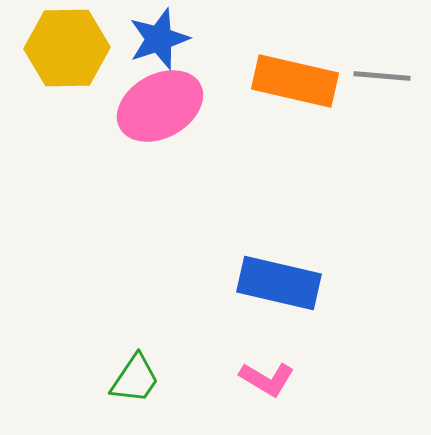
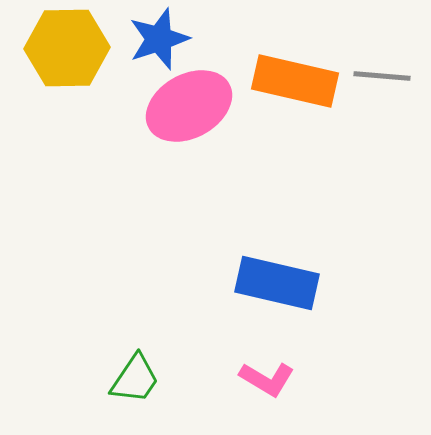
pink ellipse: moved 29 px right
blue rectangle: moved 2 px left
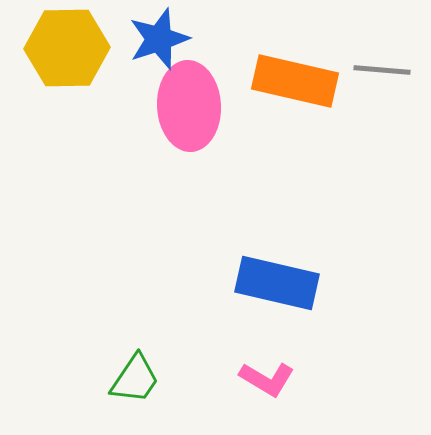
gray line: moved 6 px up
pink ellipse: rotated 64 degrees counterclockwise
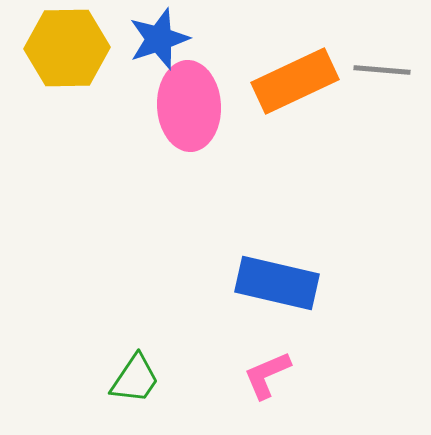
orange rectangle: rotated 38 degrees counterclockwise
pink L-shape: moved 4 px up; rotated 126 degrees clockwise
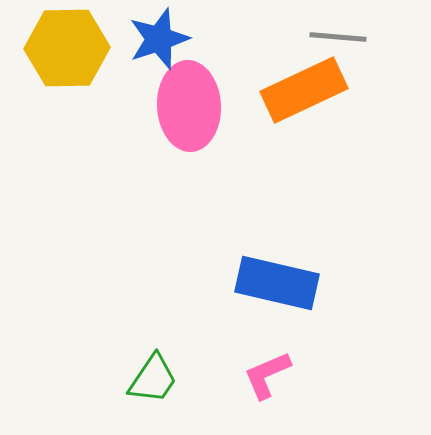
gray line: moved 44 px left, 33 px up
orange rectangle: moved 9 px right, 9 px down
green trapezoid: moved 18 px right
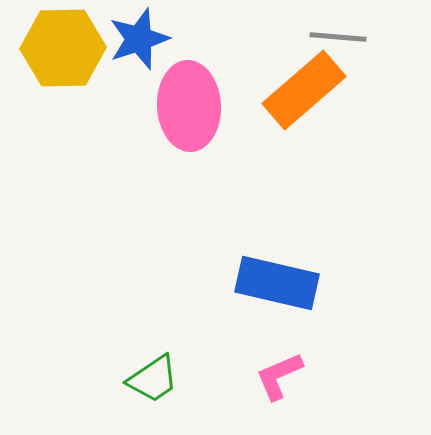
blue star: moved 20 px left
yellow hexagon: moved 4 px left
orange rectangle: rotated 16 degrees counterclockwise
pink L-shape: moved 12 px right, 1 px down
green trapezoid: rotated 22 degrees clockwise
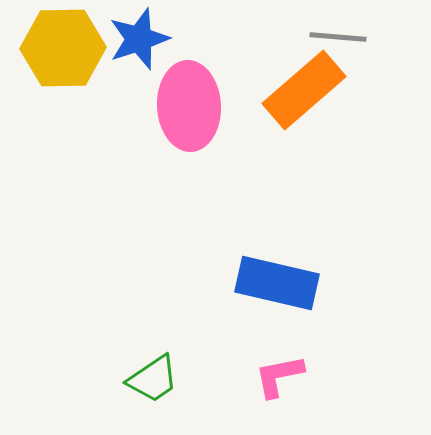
pink L-shape: rotated 12 degrees clockwise
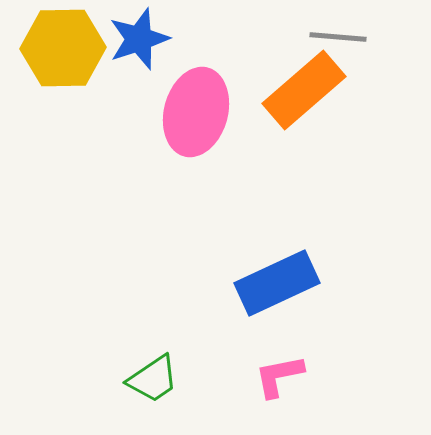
pink ellipse: moved 7 px right, 6 px down; rotated 18 degrees clockwise
blue rectangle: rotated 38 degrees counterclockwise
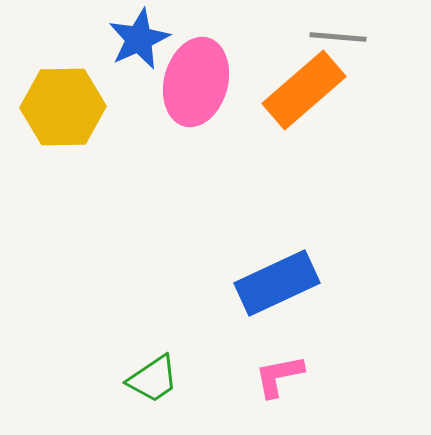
blue star: rotated 6 degrees counterclockwise
yellow hexagon: moved 59 px down
pink ellipse: moved 30 px up
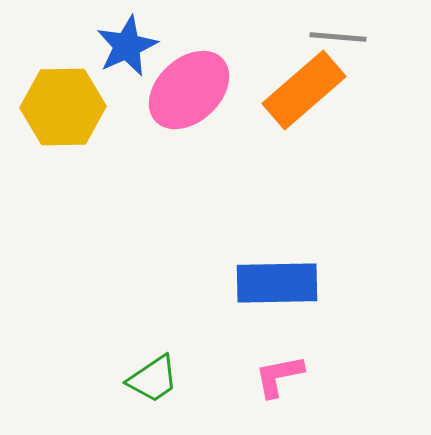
blue star: moved 12 px left, 7 px down
pink ellipse: moved 7 px left, 8 px down; rotated 32 degrees clockwise
blue rectangle: rotated 24 degrees clockwise
